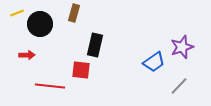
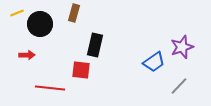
red line: moved 2 px down
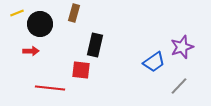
red arrow: moved 4 px right, 4 px up
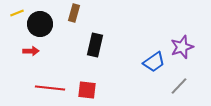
red square: moved 6 px right, 20 px down
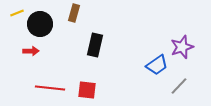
blue trapezoid: moved 3 px right, 3 px down
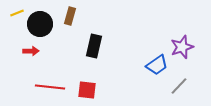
brown rectangle: moved 4 px left, 3 px down
black rectangle: moved 1 px left, 1 px down
red line: moved 1 px up
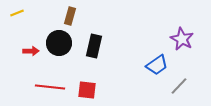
black circle: moved 19 px right, 19 px down
purple star: moved 8 px up; rotated 25 degrees counterclockwise
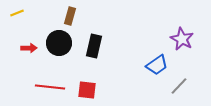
red arrow: moved 2 px left, 3 px up
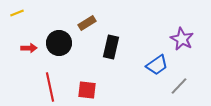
brown rectangle: moved 17 px right, 7 px down; rotated 42 degrees clockwise
black rectangle: moved 17 px right, 1 px down
red line: rotated 72 degrees clockwise
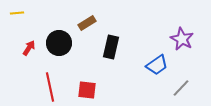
yellow line: rotated 16 degrees clockwise
red arrow: rotated 56 degrees counterclockwise
gray line: moved 2 px right, 2 px down
